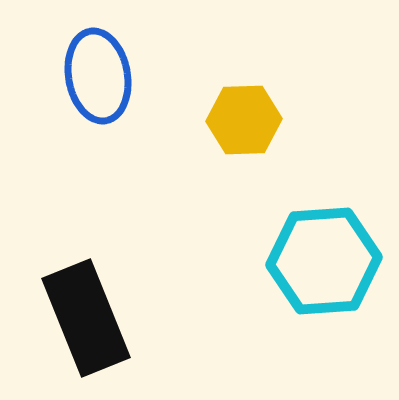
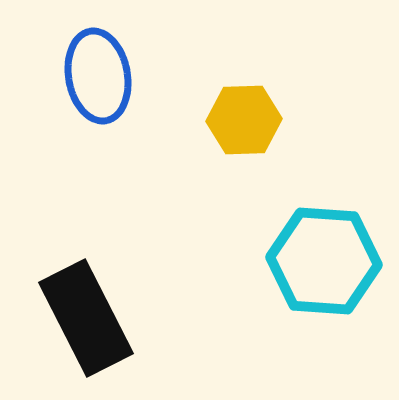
cyan hexagon: rotated 8 degrees clockwise
black rectangle: rotated 5 degrees counterclockwise
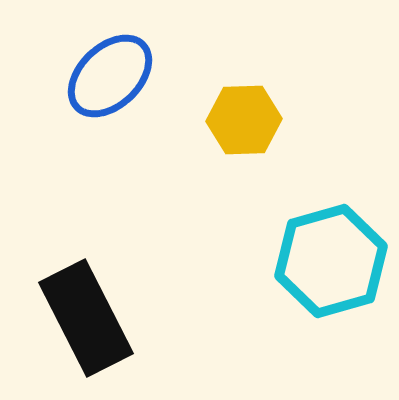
blue ellipse: moved 12 px right; rotated 56 degrees clockwise
cyan hexagon: moved 7 px right; rotated 20 degrees counterclockwise
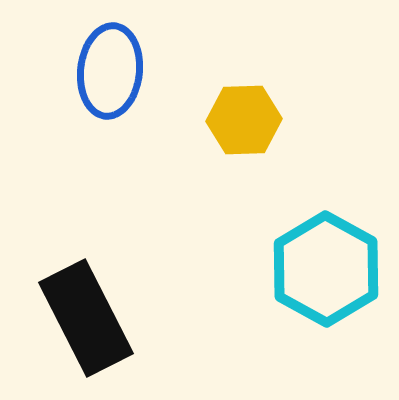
blue ellipse: moved 5 px up; rotated 40 degrees counterclockwise
cyan hexagon: moved 5 px left, 8 px down; rotated 15 degrees counterclockwise
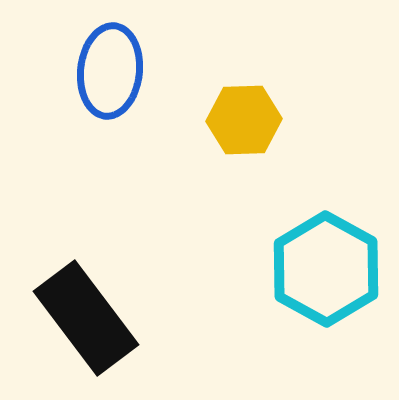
black rectangle: rotated 10 degrees counterclockwise
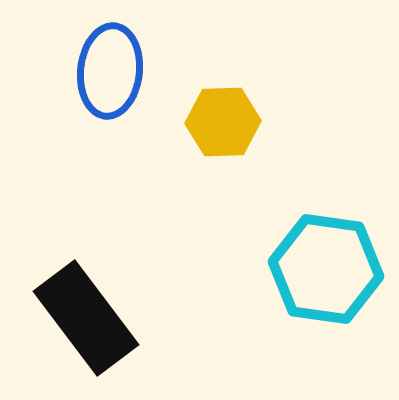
yellow hexagon: moved 21 px left, 2 px down
cyan hexagon: rotated 21 degrees counterclockwise
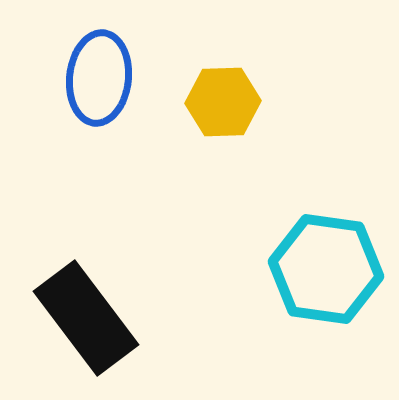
blue ellipse: moved 11 px left, 7 px down
yellow hexagon: moved 20 px up
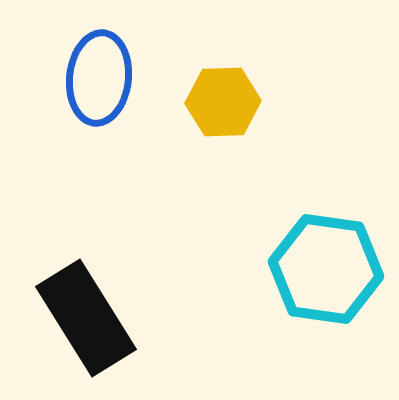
black rectangle: rotated 5 degrees clockwise
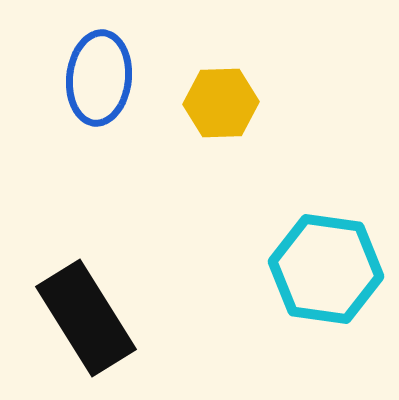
yellow hexagon: moved 2 px left, 1 px down
